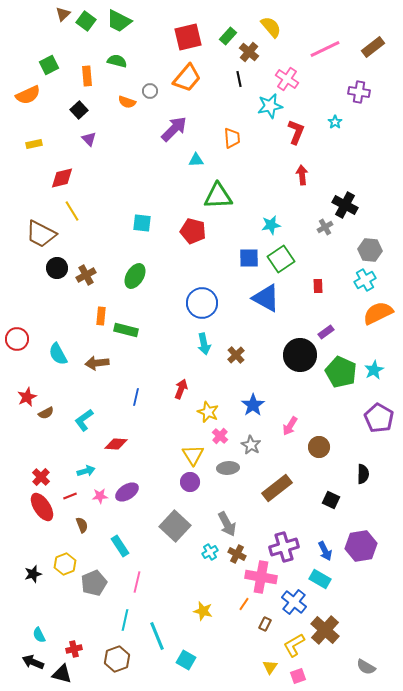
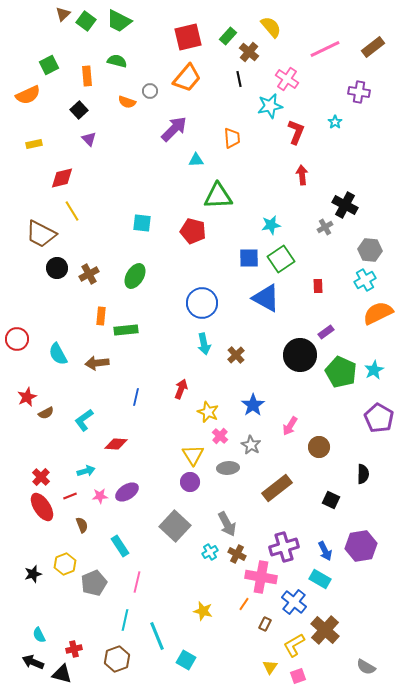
brown cross at (86, 275): moved 3 px right, 1 px up
green rectangle at (126, 330): rotated 20 degrees counterclockwise
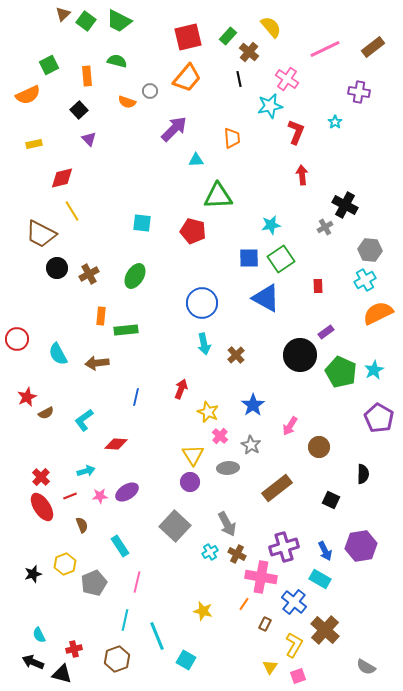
yellow L-shape at (294, 645): rotated 150 degrees clockwise
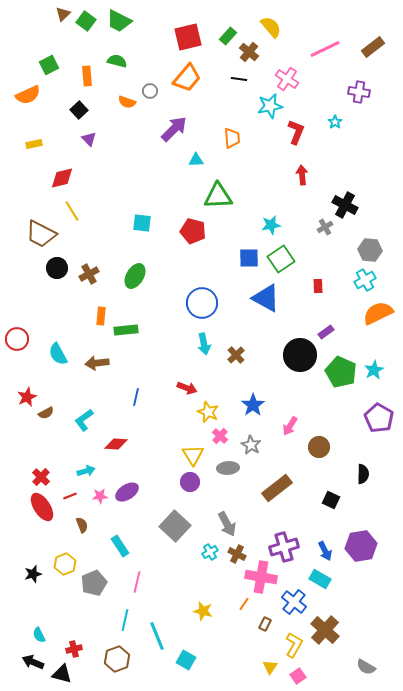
black line at (239, 79): rotated 70 degrees counterclockwise
red arrow at (181, 389): moved 6 px right, 1 px up; rotated 90 degrees clockwise
pink square at (298, 676): rotated 14 degrees counterclockwise
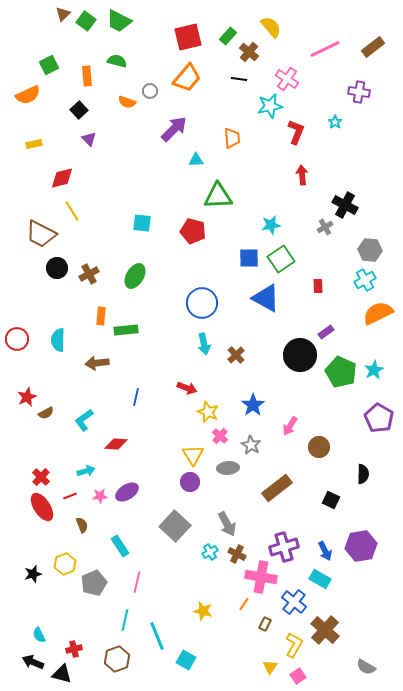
cyan semicircle at (58, 354): moved 14 px up; rotated 30 degrees clockwise
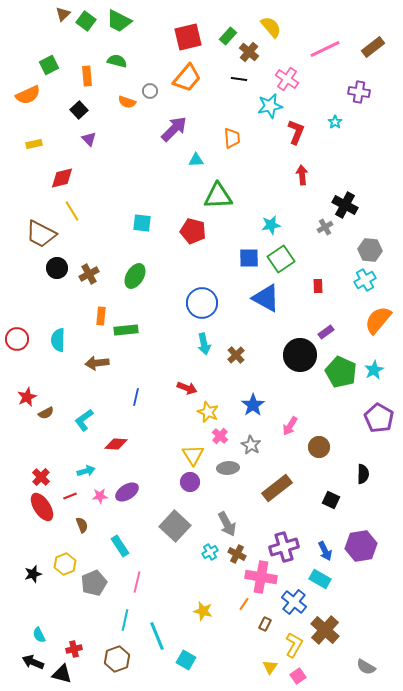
orange semicircle at (378, 313): moved 7 px down; rotated 24 degrees counterclockwise
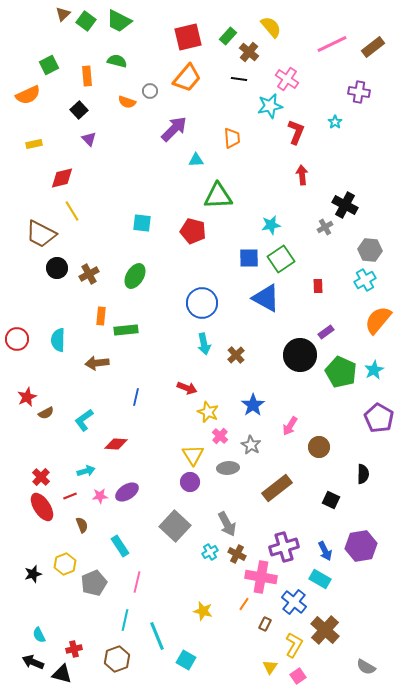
pink line at (325, 49): moved 7 px right, 5 px up
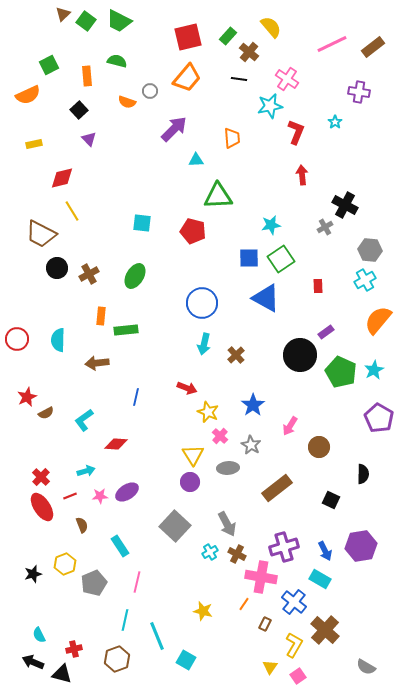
cyan arrow at (204, 344): rotated 25 degrees clockwise
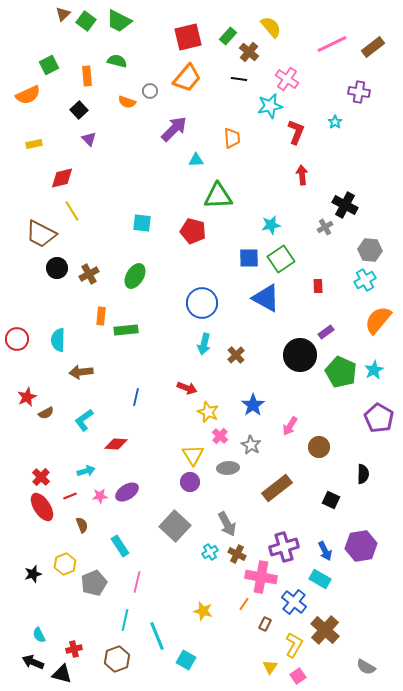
brown arrow at (97, 363): moved 16 px left, 9 px down
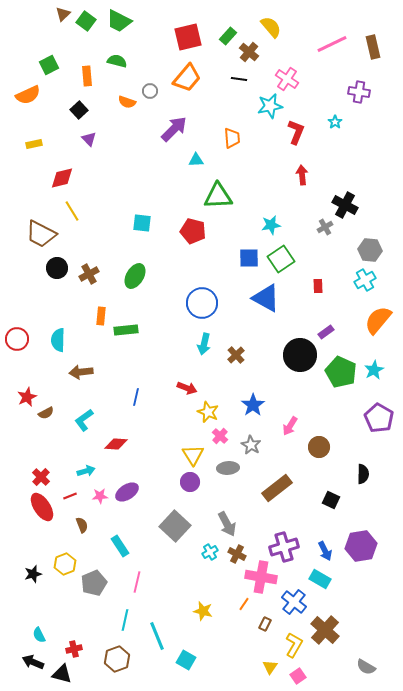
brown rectangle at (373, 47): rotated 65 degrees counterclockwise
